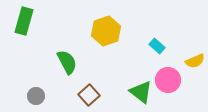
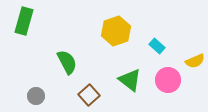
yellow hexagon: moved 10 px right
green triangle: moved 11 px left, 12 px up
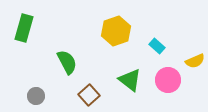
green rectangle: moved 7 px down
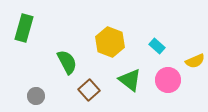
yellow hexagon: moved 6 px left, 11 px down; rotated 20 degrees counterclockwise
brown square: moved 5 px up
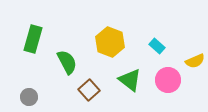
green rectangle: moved 9 px right, 11 px down
gray circle: moved 7 px left, 1 px down
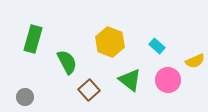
gray circle: moved 4 px left
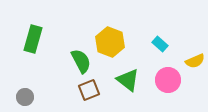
cyan rectangle: moved 3 px right, 2 px up
green semicircle: moved 14 px right, 1 px up
green triangle: moved 2 px left
brown square: rotated 20 degrees clockwise
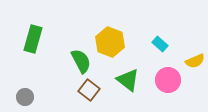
brown square: rotated 30 degrees counterclockwise
